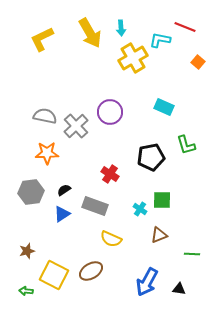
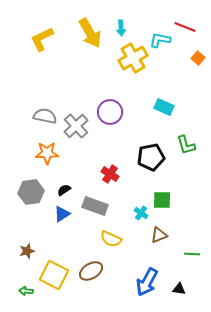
orange square: moved 4 px up
cyan cross: moved 1 px right, 4 px down
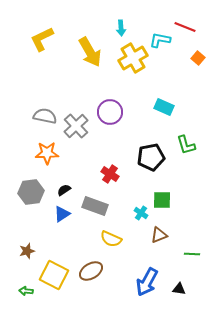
yellow arrow: moved 19 px down
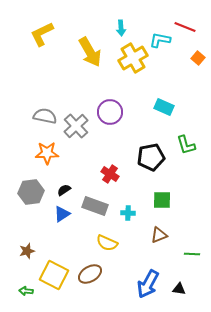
yellow L-shape: moved 5 px up
cyan cross: moved 13 px left; rotated 32 degrees counterclockwise
yellow semicircle: moved 4 px left, 4 px down
brown ellipse: moved 1 px left, 3 px down
blue arrow: moved 1 px right, 2 px down
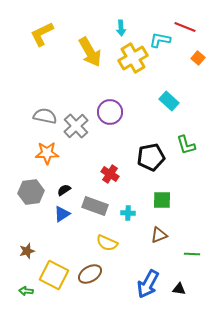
cyan rectangle: moved 5 px right, 6 px up; rotated 18 degrees clockwise
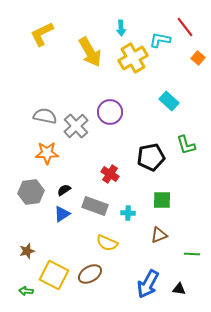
red line: rotated 30 degrees clockwise
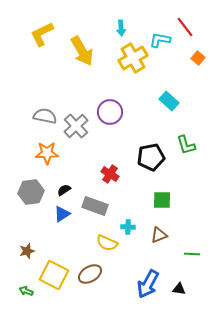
yellow arrow: moved 8 px left, 1 px up
cyan cross: moved 14 px down
green arrow: rotated 16 degrees clockwise
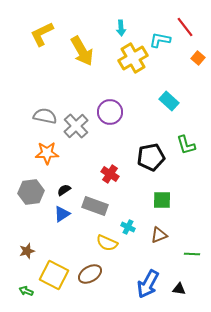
cyan cross: rotated 24 degrees clockwise
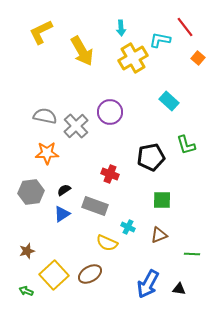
yellow L-shape: moved 1 px left, 2 px up
red cross: rotated 12 degrees counterclockwise
yellow square: rotated 20 degrees clockwise
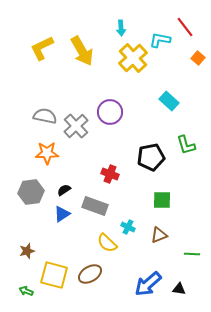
yellow L-shape: moved 1 px right, 16 px down
yellow cross: rotated 12 degrees counterclockwise
yellow semicircle: rotated 20 degrees clockwise
yellow square: rotated 32 degrees counterclockwise
blue arrow: rotated 20 degrees clockwise
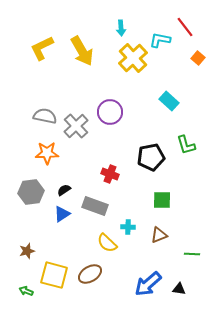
cyan cross: rotated 24 degrees counterclockwise
